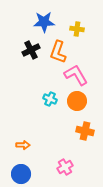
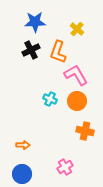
blue star: moved 9 px left
yellow cross: rotated 32 degrees clockwise
blue circle: moved 1 px right
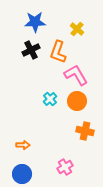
cyan cross: rotated 24 degrees clockwise
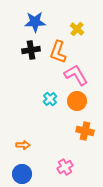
black cross: rotated 18 degrees clockwise
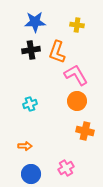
yellow cross: moved 4 px up; rotated 32 degrees counterclockwise
orange L-shape: moved 1 px left
cyan cross: moved 20 px left, 5 px down; rotated 24 degrees clockwise
orange arrow: moved 2 px right, 1 px down
pink cross: moved 1 px right, 1 px down
blue circle: moved 9 px right
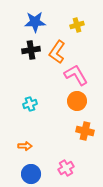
yellow cross: rotated 24 degrees counterclockwise
orange L-shape: rotated 15 degrees clockwise
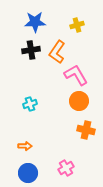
orange circle: moved 2 px right
orange cross: moved 1 px right, 1 px up
blue circle: moved 3 px left, 1 px up
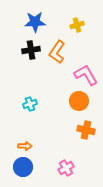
pink L-shape: moved 10 px right
blue circle: moved 5 px left, 6 px up
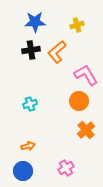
orange L-shape: rotated 15 degrees clockwise
orange cross: rotated 36 degrees clockwise
orange arrow: moved 3 px right; rotated 16 degrees counterclockwise
blue circle: moved 4 px down
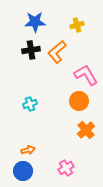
orange arrow: moved 4 px down
